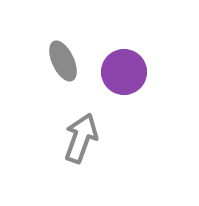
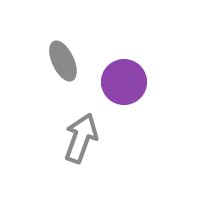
purple circle: moved 10 px down
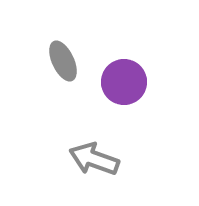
gray arrow: moved 13 px right, 21 px down; rotated 90 degrees counterclockwise
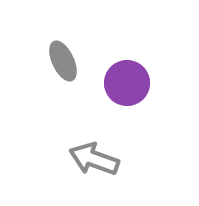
purple circle: moved 3 px right, 1 px down
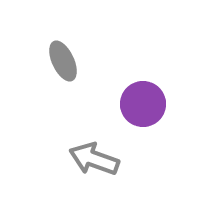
purple circle: moved 16 px right, 21 px down
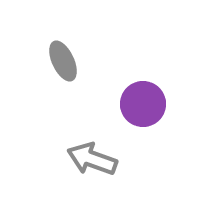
gray arrow: moved 2 px left
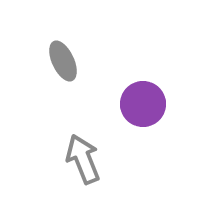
gray arrow: moved 9 px left; rotated 48 degrees clockwise
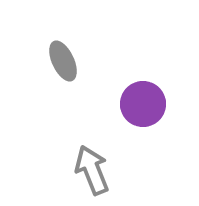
gray arrow: moved 9 px right, 11 px down
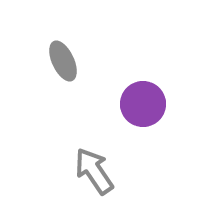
gray arrow: moved 2 px right, 1 px down; rotated 12 degrees counterclockwise
